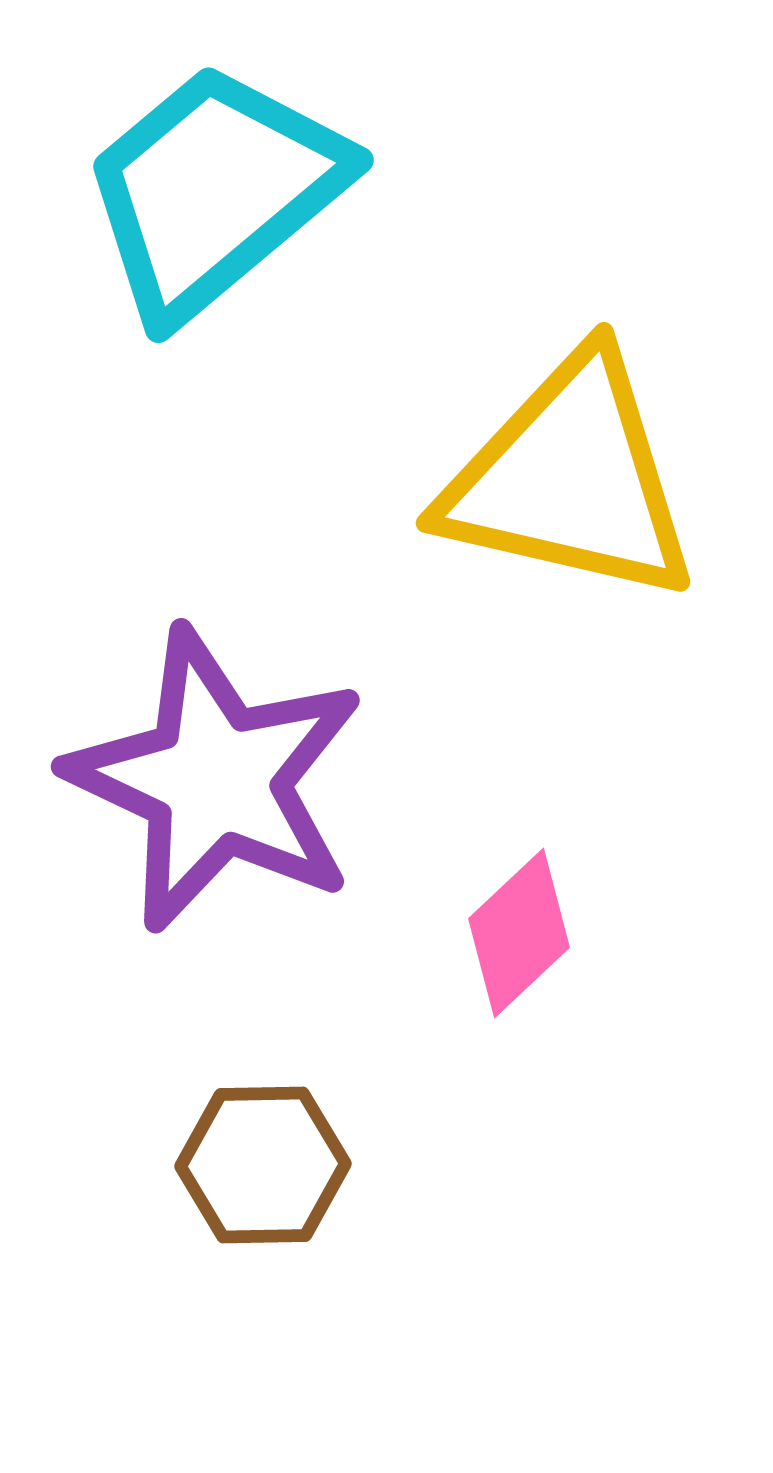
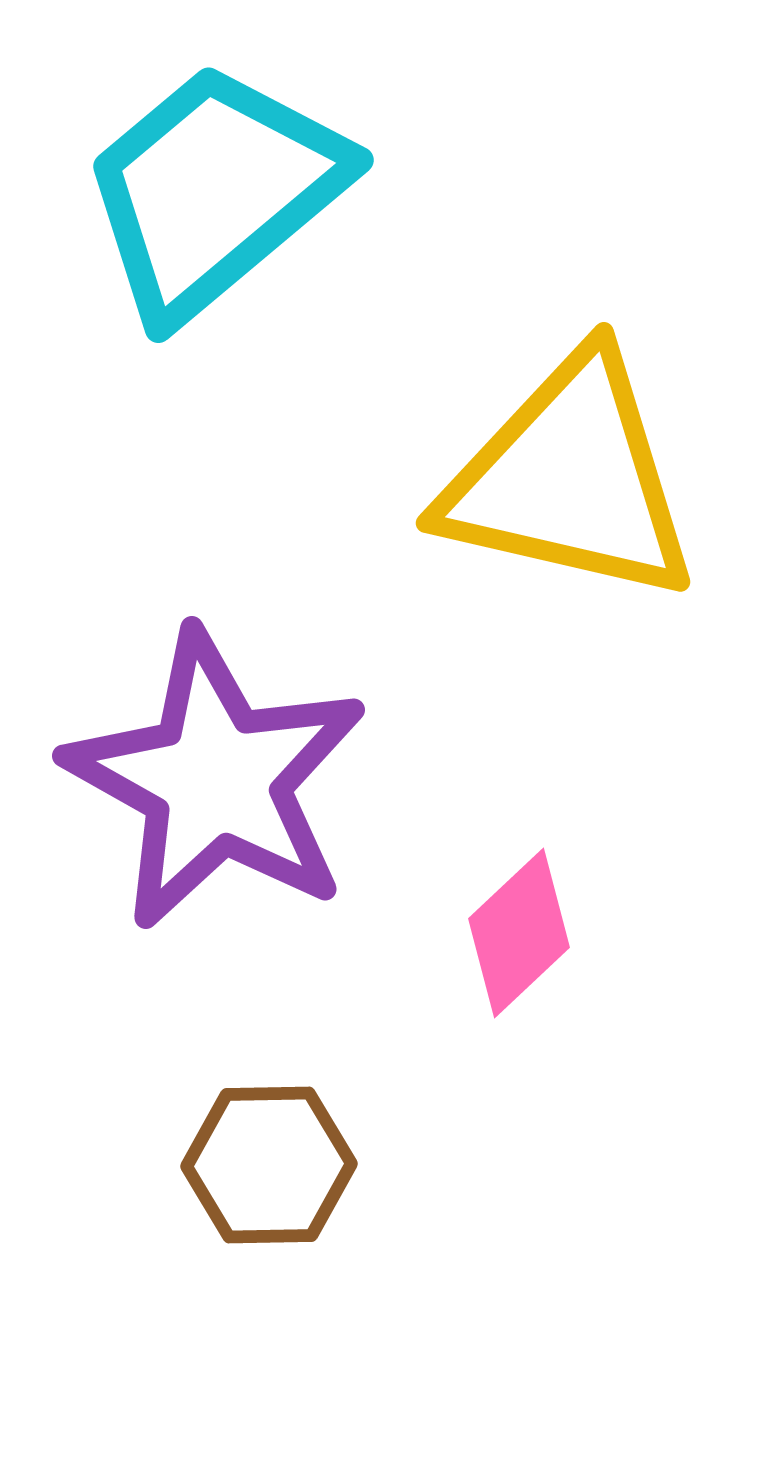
purple star: rotated 4 degrees clockwise
brown hexagon: moved 6 px right
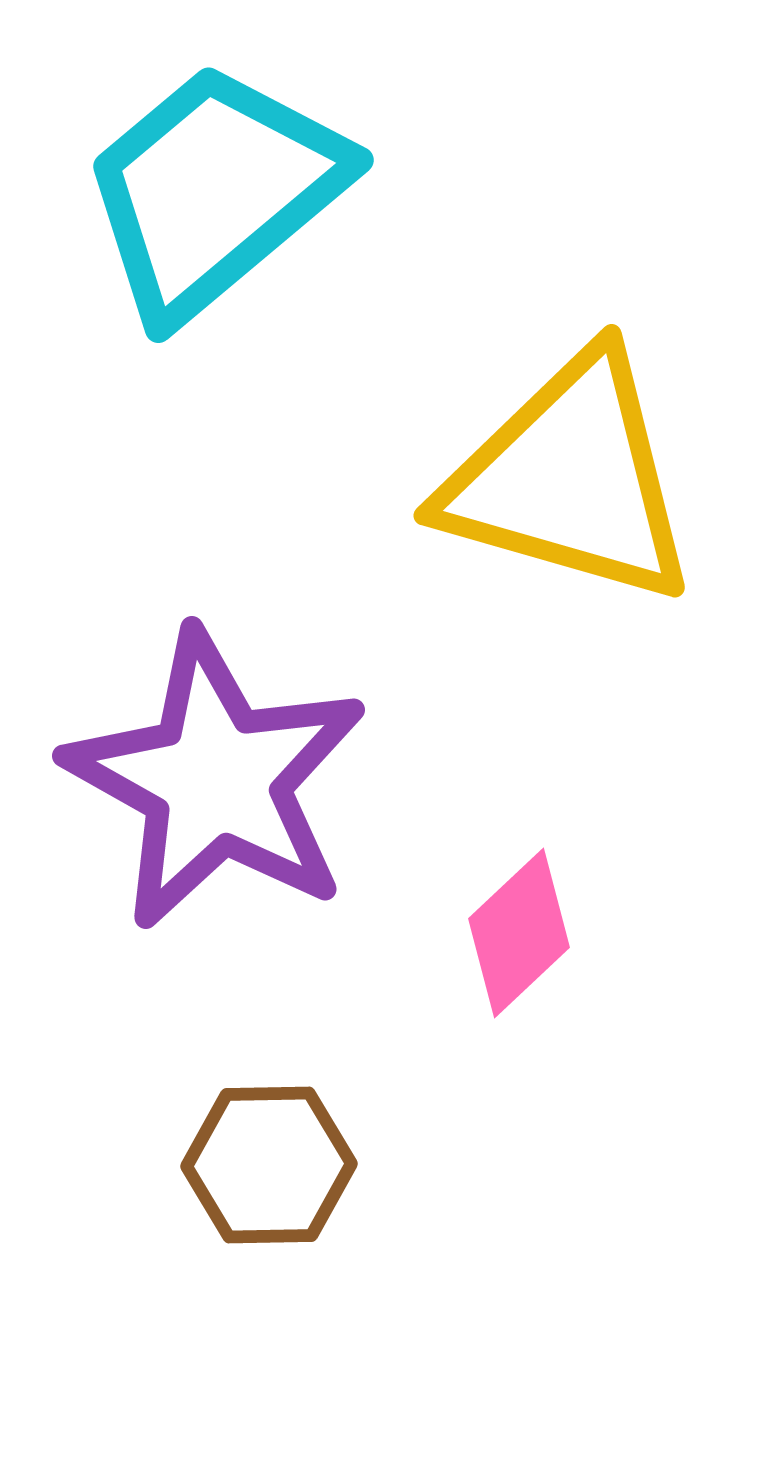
yellow triangle: rotated 3 degrees clockwise
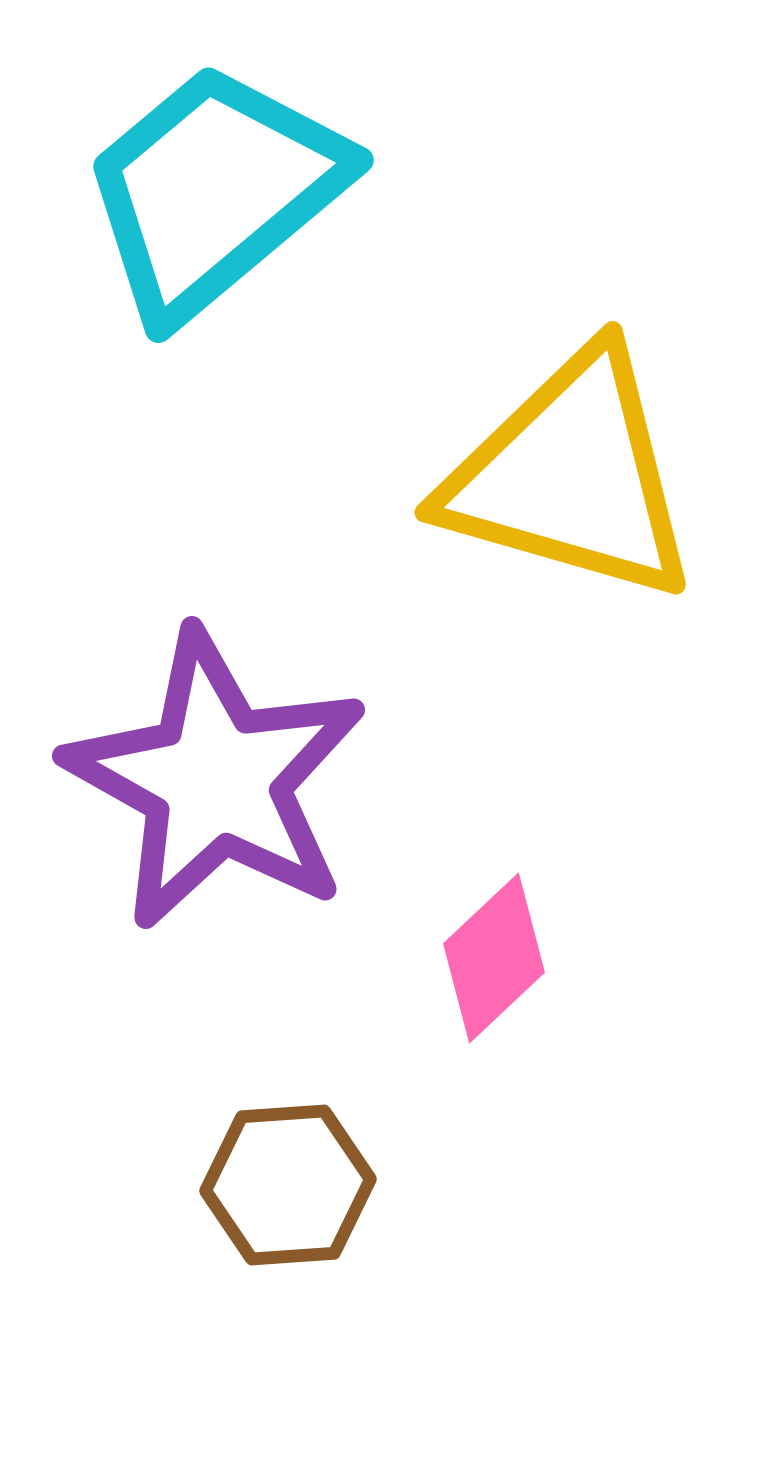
yellow triangle: moved 1 px right, 3 px up
pink diamond: moved 25 px left, 25 px down
brown hexagon: moved 19 px right, 20 px down; rotated 3 degrees counterclockwise
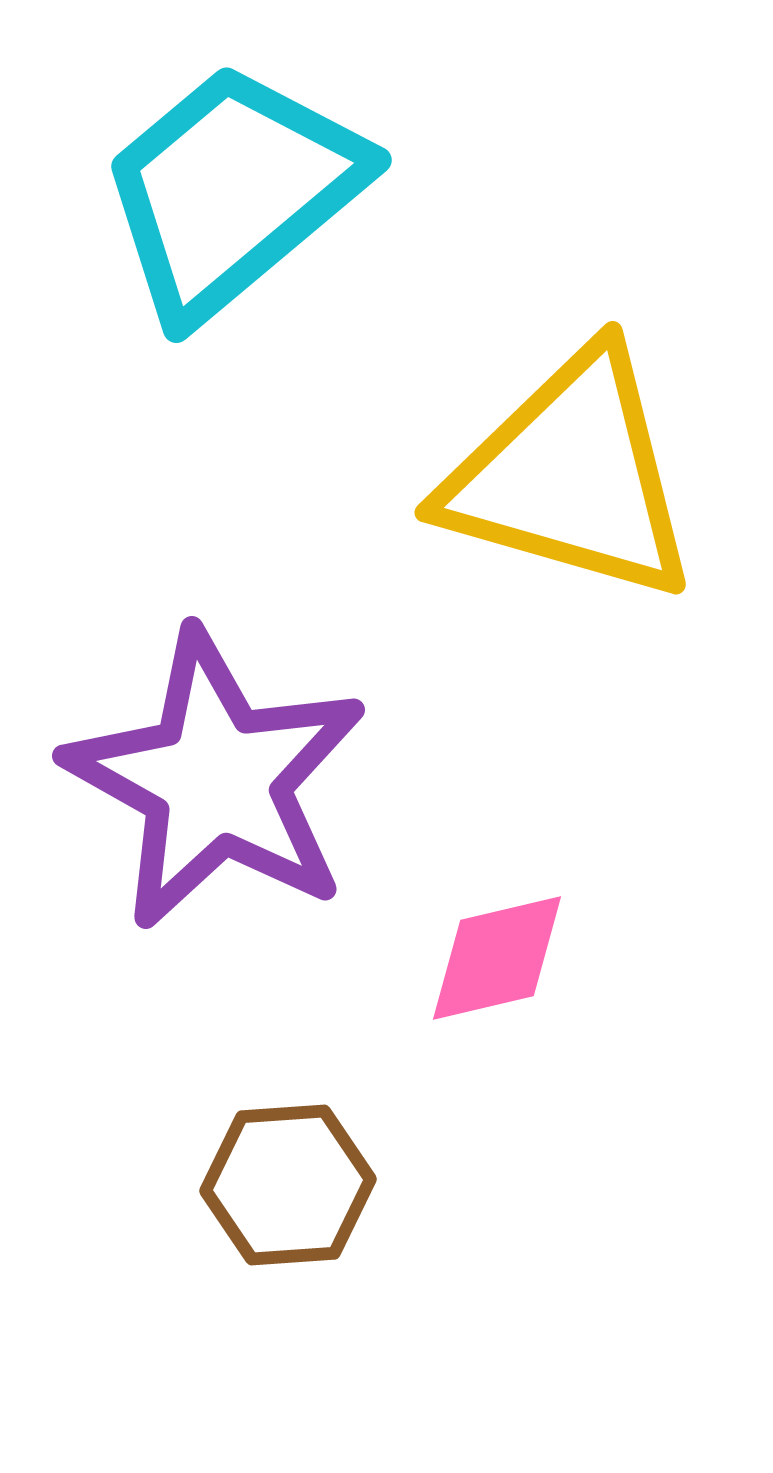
cyan trapezoid: moved 18 px right
pink diamond: moved 3 px right; rotated 30 degrees clockwise
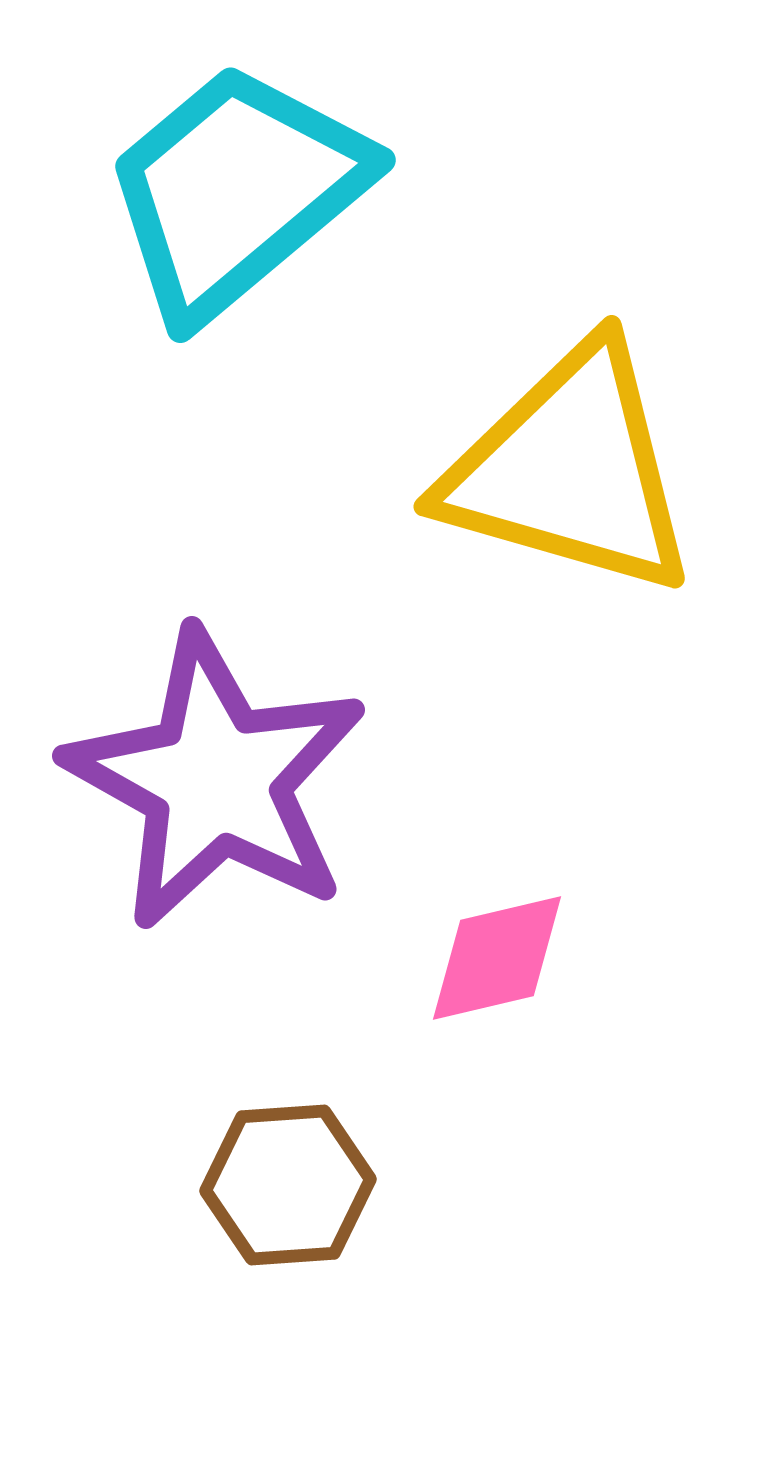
cyan trapezoid: moved 4 px right
yellow triangle: moved 1 px left, 6 px up
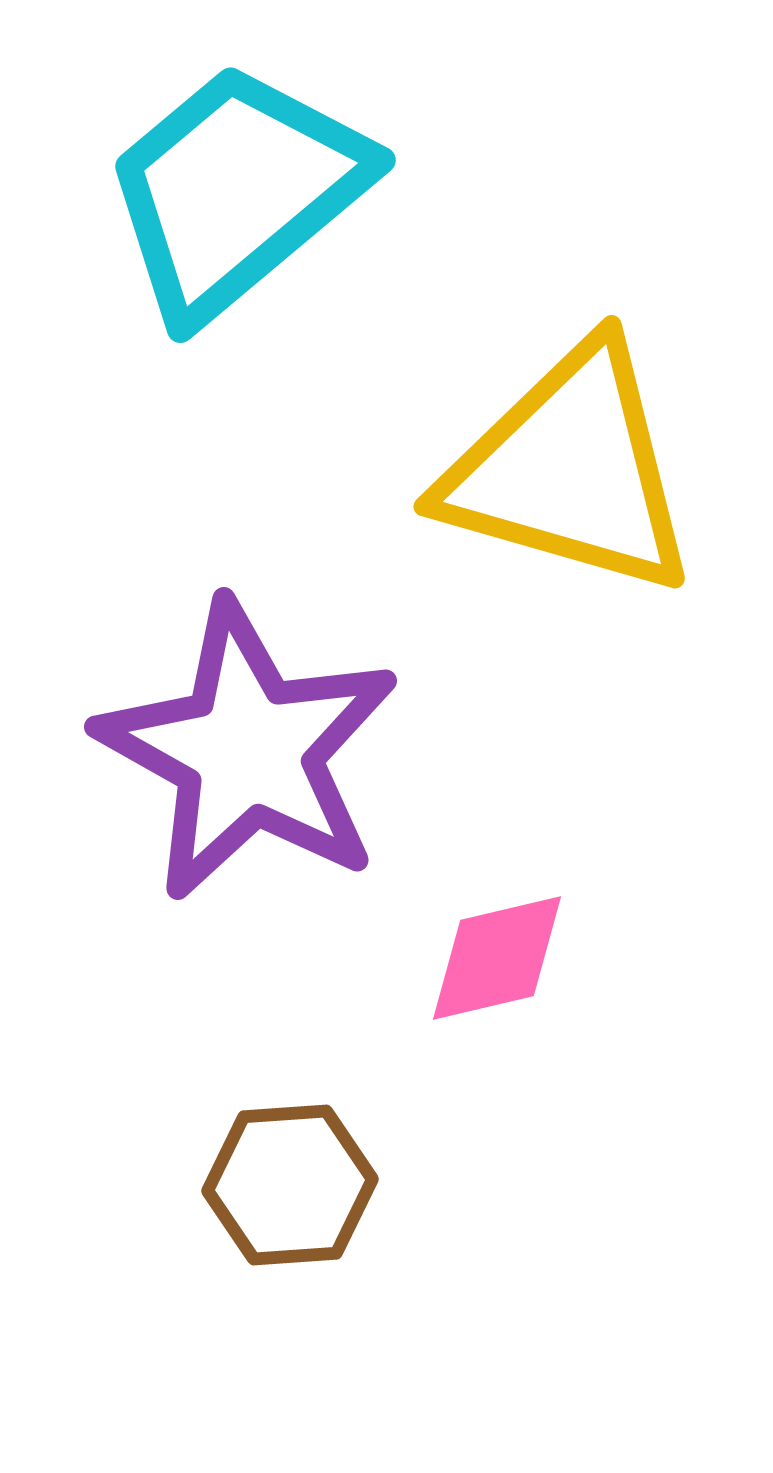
purple star: moved 32 px right, 29 px up
brown hexagon: moved 2 px right
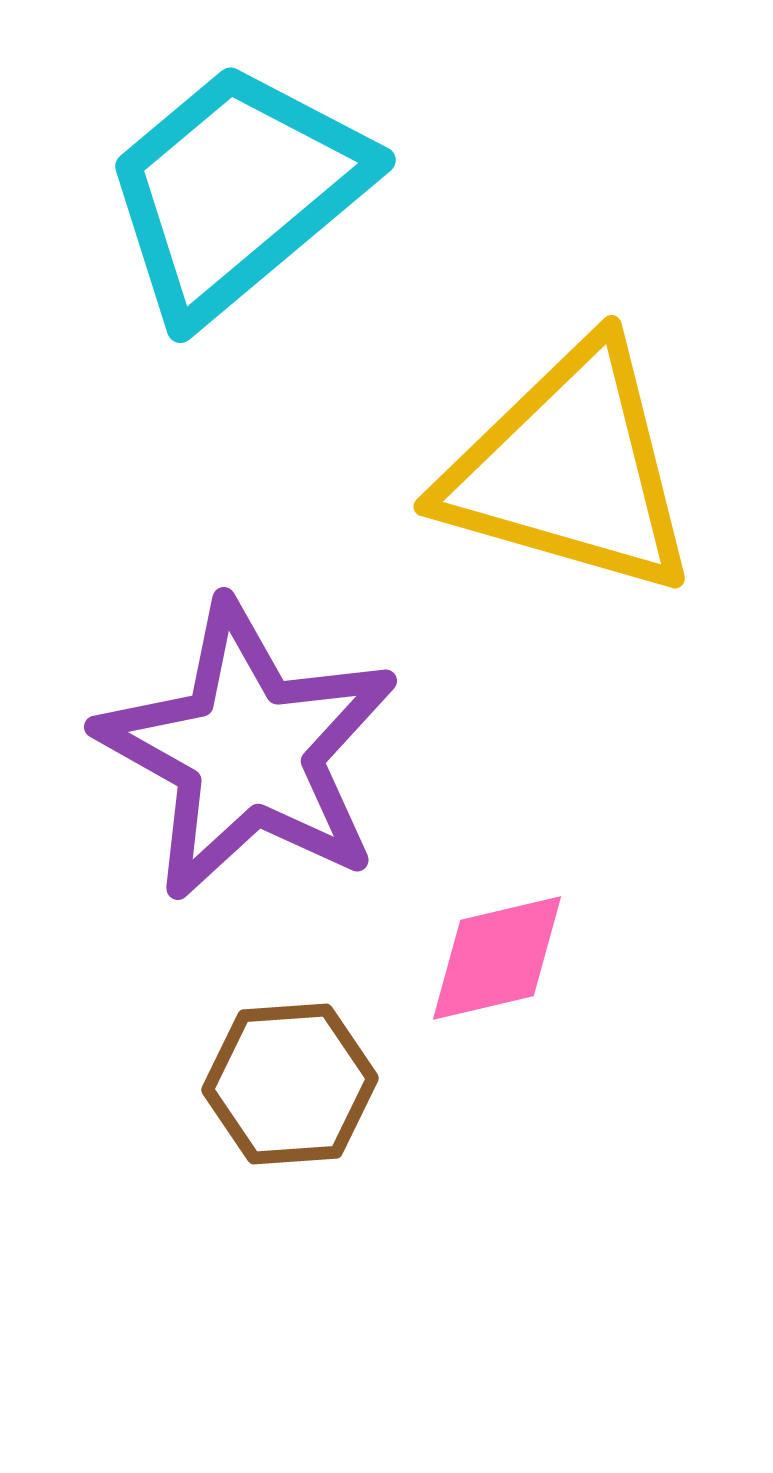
brown hexagon: moved 101 px up
